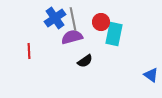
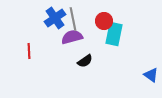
red circle: moved 3 px right, 1 px up
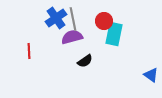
blue cross: moved 1 px right
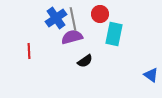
red circle: moved 4 px left, 7 px up
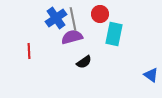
black semicircle: moved 1 px left, 1 px down
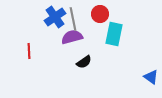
blue cross: moved 1 px left, 1 px up
blue triangle: moved 2 px down
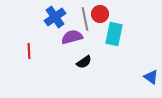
gray line: moved 12 px right
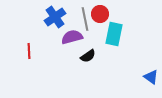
black semicircle: moved 4 px right, 6 px up
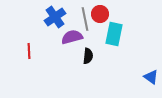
black semicircle: rotated 49 degrees counterclockwise
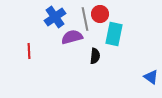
black semicircle: moved 7 px right
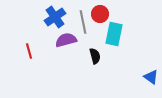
gray line: moved 2 px left, 3 px down
purple semicircle: moved 6 px left, 3 px down
red line: rotated 14 degrees counterclockwise
black semicircle: rotated 21 degrees counterclockwise
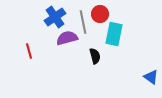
purple semicircle: moved 1 px right, 2 px up
